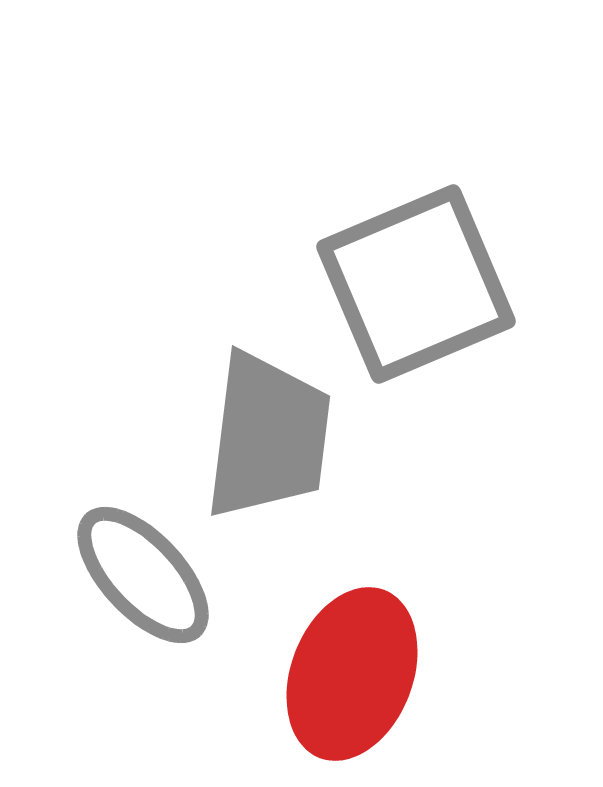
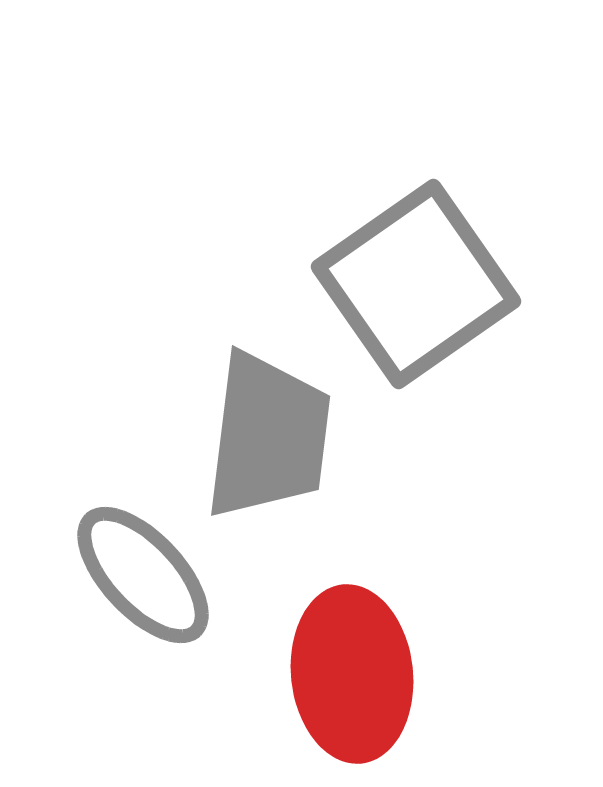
gray square: rotated 12 degrees counterclockwise
red ellipse: rotated 27 degrees counterclockwise
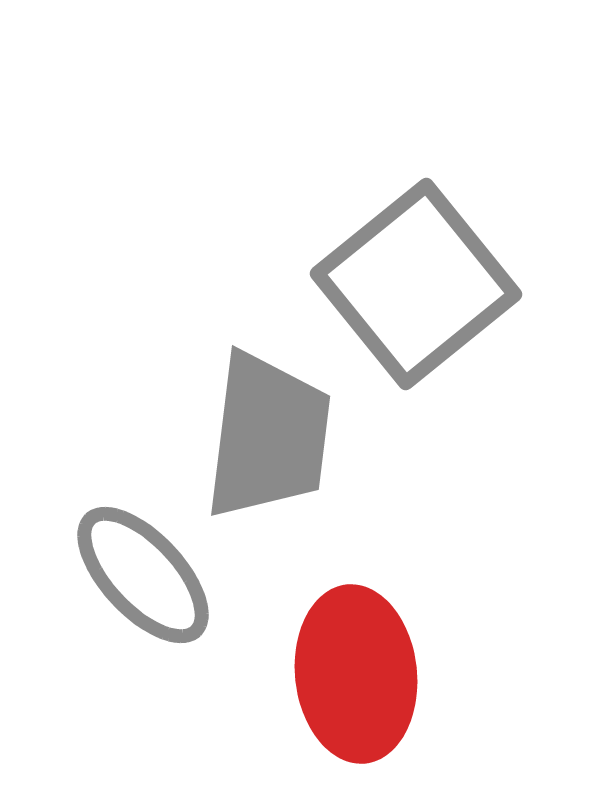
gray square: rotated 4 degrees counterclockwise
red ellipse: moved 4 px right
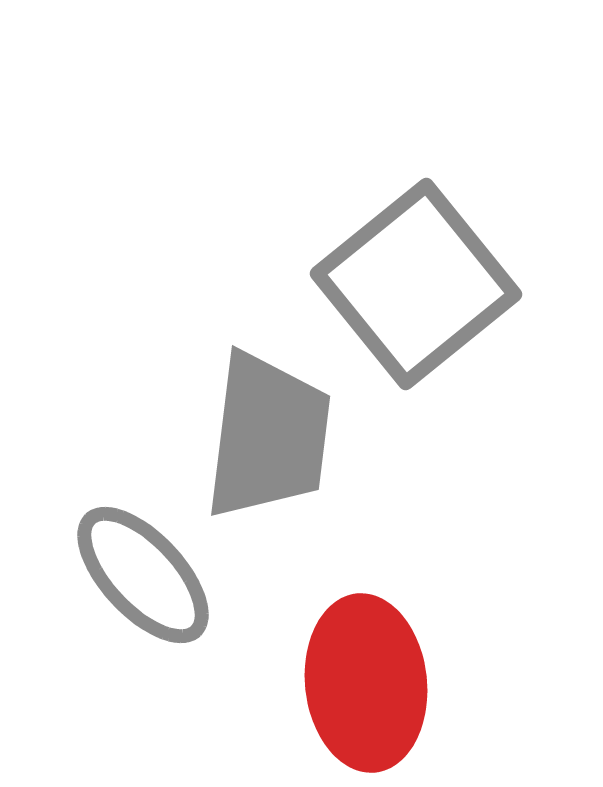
red ellipse: moved 10 px right, 9 px down
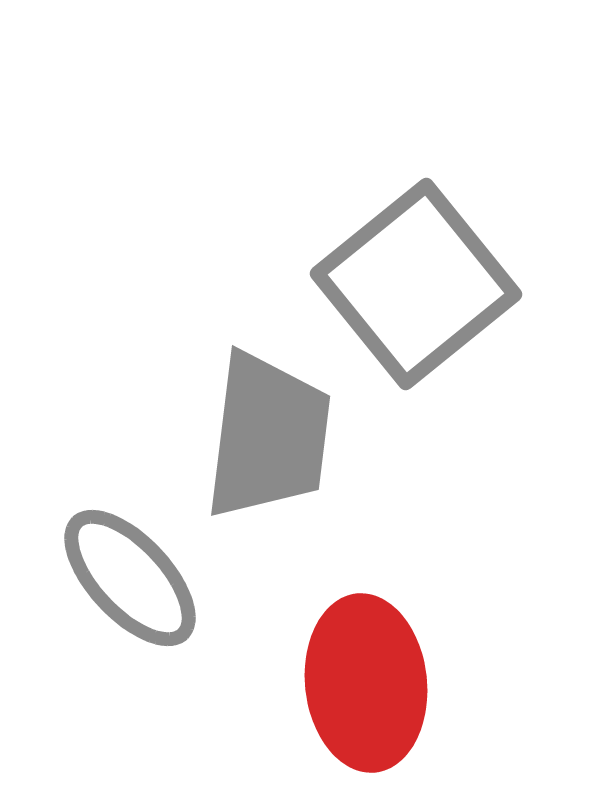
gray ellipse: moved 13 px left, 3 px down
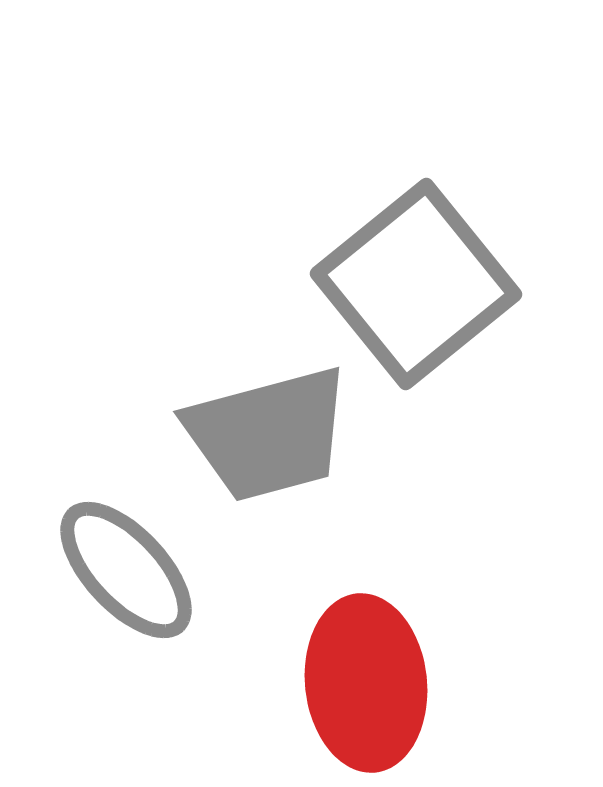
gray trapezoid: moved 2 px up; rotated 68 degrees clockwise
gray ellipse: moved 4 px left, 8 px up
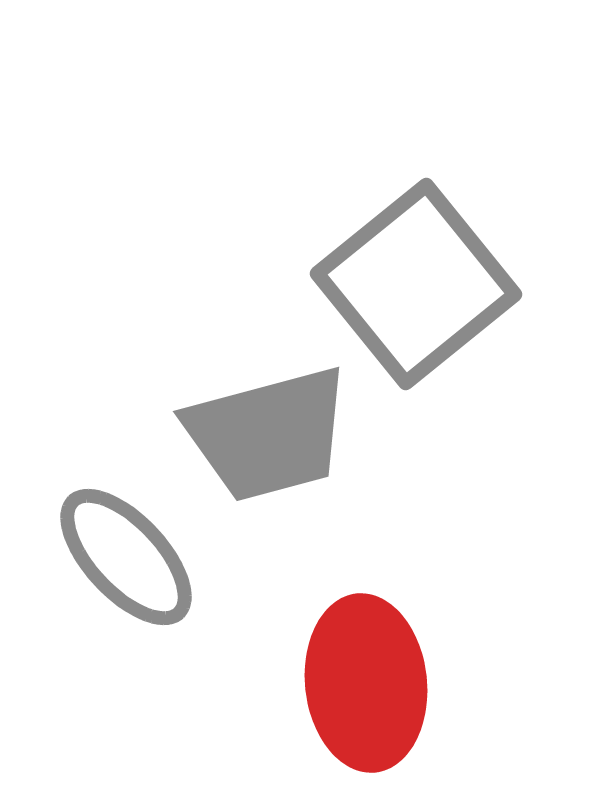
gray ellipse: moved 13 px up
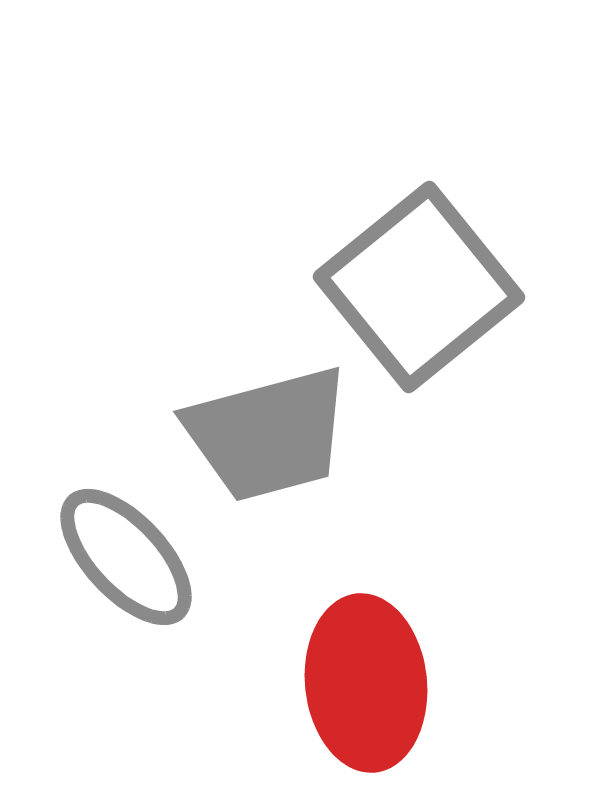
gray square: moved 3 px right, 3 px down
